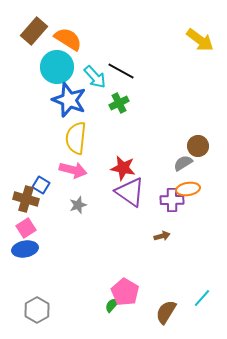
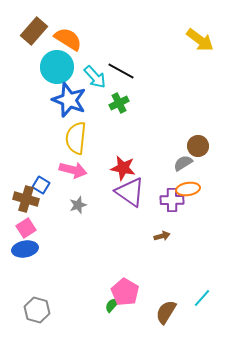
gray hexagon: rotated 15 degrees counterclockwise
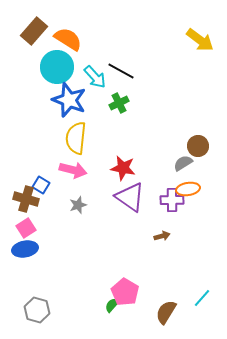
purple triangle: moved 5 px down
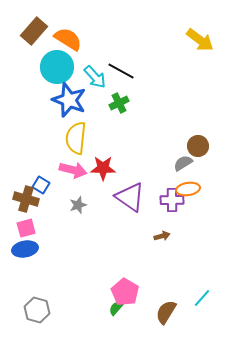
red star: moved 20 px left; rotated 10 degrees counterclockwise
pink square: rotated 18 degrees clockwise
green semicircle: moved 4 px right, 3 px down
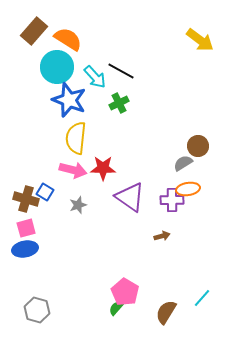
blue square: moved 4 px right, 7 px down
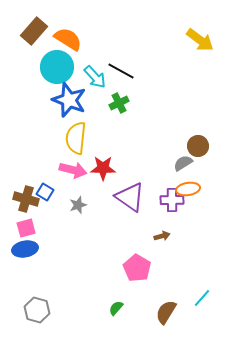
pink pentagon: moved 12 px right, 24 px up
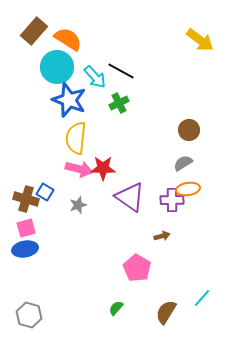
brown circle: moved 9 px left, 16 px up
pink arrow: moved 6 px right, 1 px up
gray hexagon: moved 8 px left, 5 px down
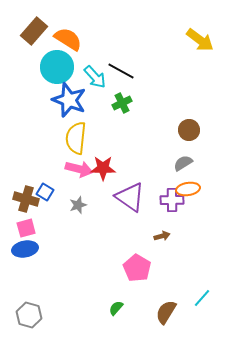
green cross: moved 3 px right
